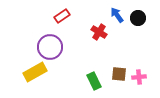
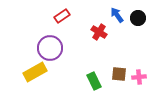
purple circle: moved 1 px down
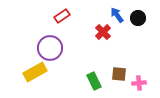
red cross: moved 4 px right; rotated 14 degrees clockwise
pink cross: moved 6 px down
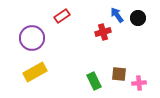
red cross: rotated 28 degrees clockwise
purple circle: moved 18 px left, 10 px up
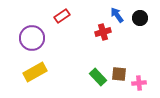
black circle: moved 2 px right
green rectangle: moved 4 px right, 4 px up; rotated 18 degrees counterclockwise
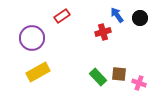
yellow rectangle: moved 3 px right
pink cross: rotated 24 degrees clockwise
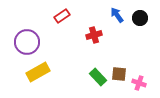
red cross: moved 9 px left, 3 px down
purple circle: moved 5 px left, 4 px down
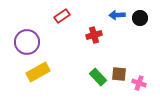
blue arrow: rotated 56 degrees counterclockwise
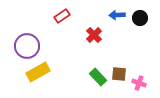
red cross: rotated 28 degrees counterclockwise
purple circle: moved 4 px down
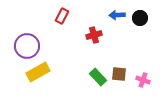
red rectangle: rotated 28 degrees counterclockwise
red cross: rotated 28 degrees clockwise
pink cross: moved 4 px right, 3 px up
